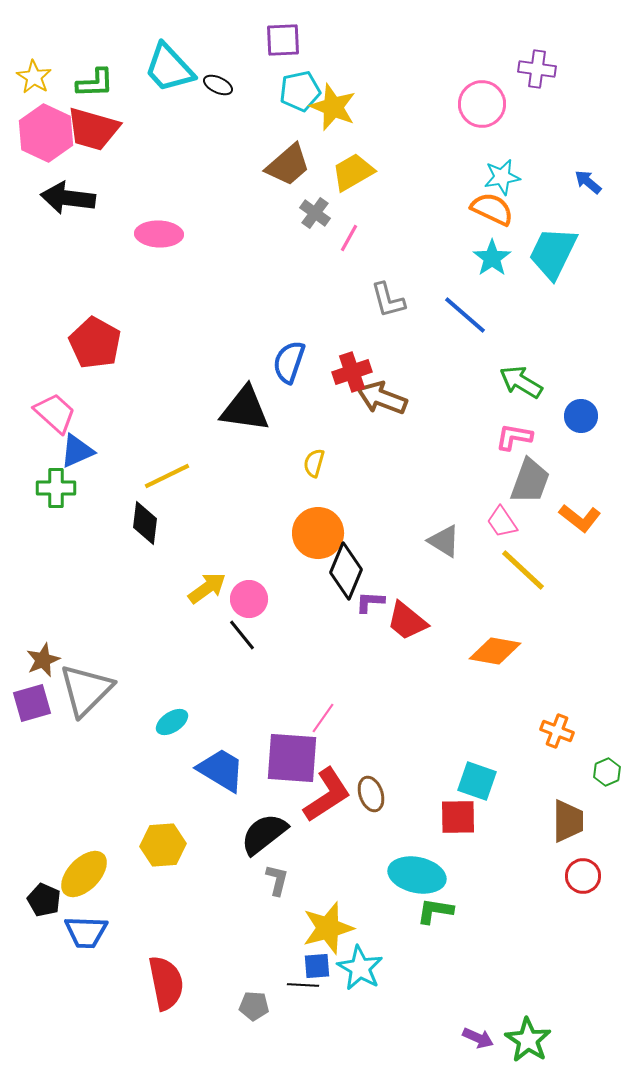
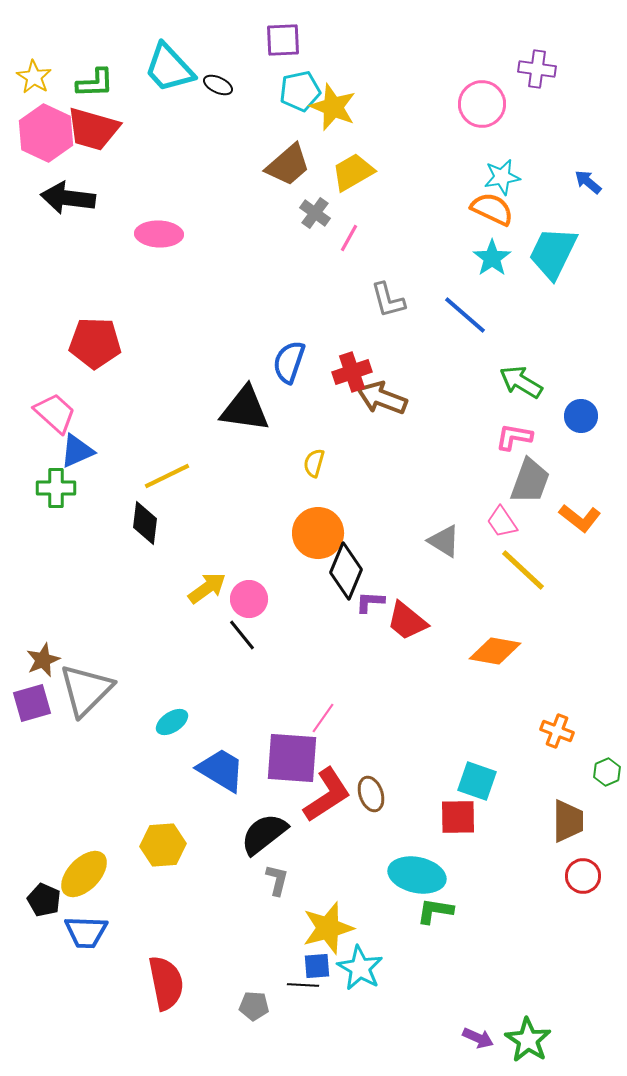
red pentagon at (95, 343): rotated 27 degrees counterclockwise
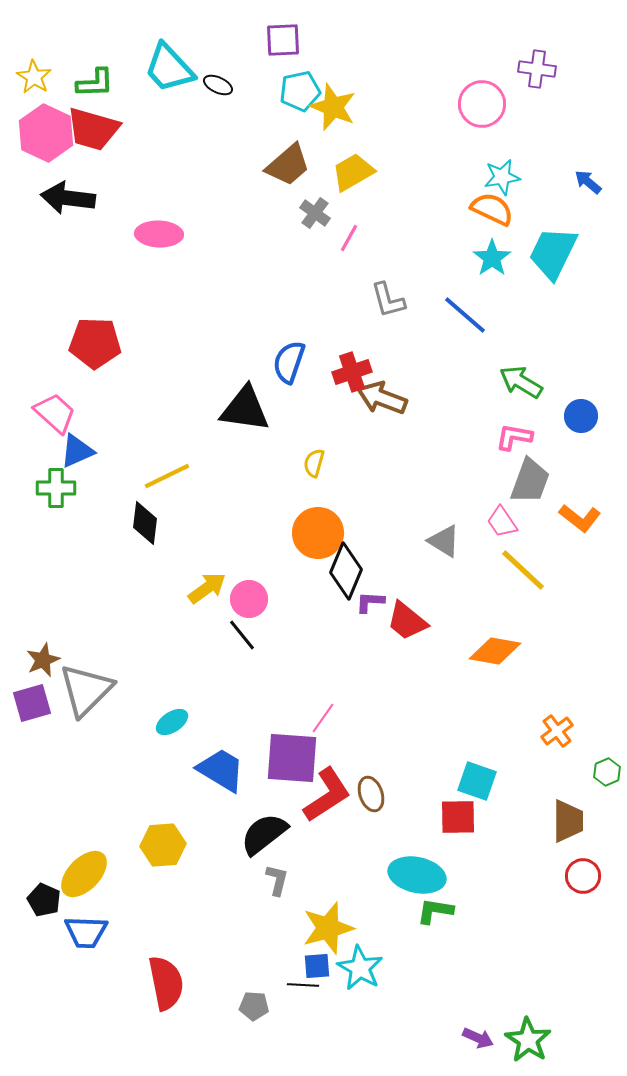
orange cross at (557, 731): rotated 32 degrees clockwise
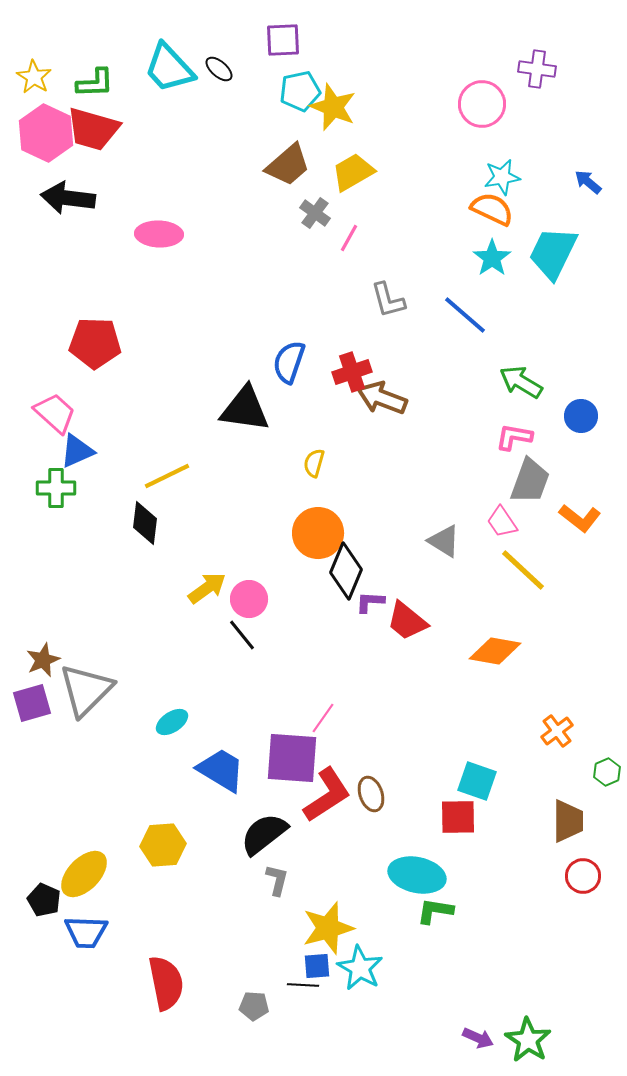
black ellipse at (218, 85): moved 1 px right, 16 px up; rotated 16 degrees clockwise
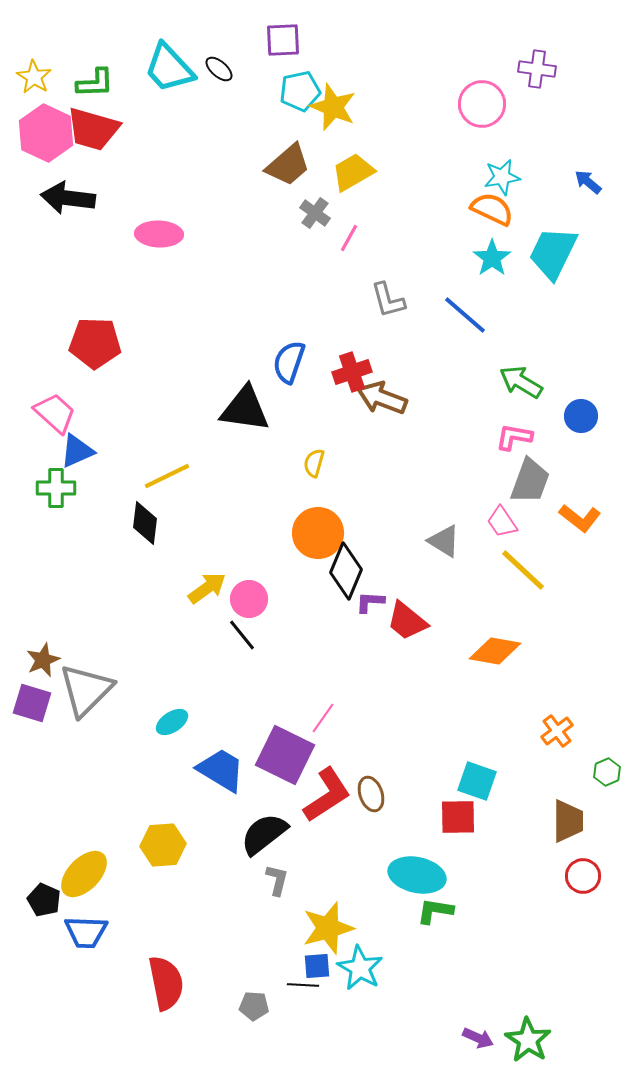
purple square at (32, 703): rotated 33 degrees clockwise
purple square at (292, 758): moved 7 px left, 3 px up; rotated 22 degrees clockwise
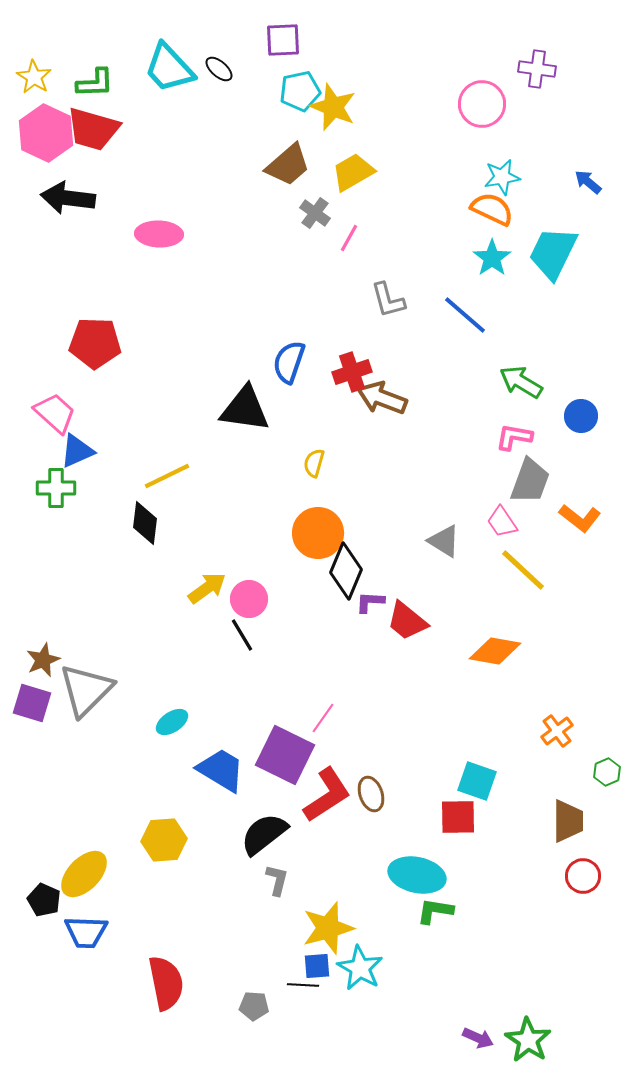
black line at (242, 635): rotated 8 degrees clockwise
yellow hexagon at (163, 845): moved 1 px right, 5 px up
